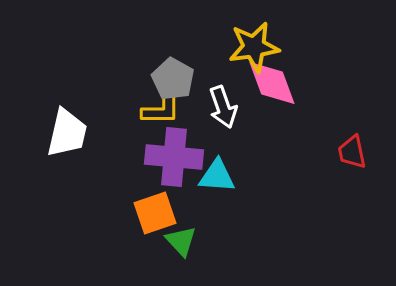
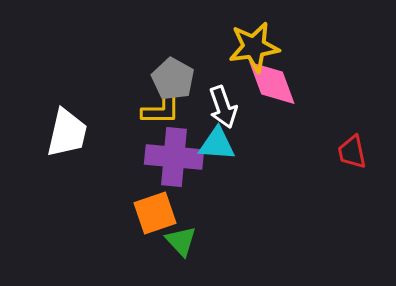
cyan triangle: moved 32 px up
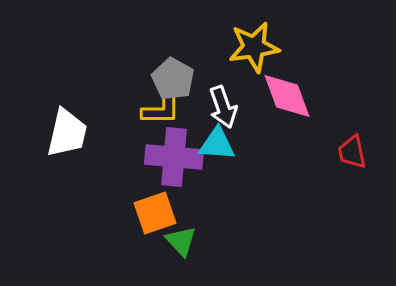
pink diamond: moved 15 px right, 13 px down
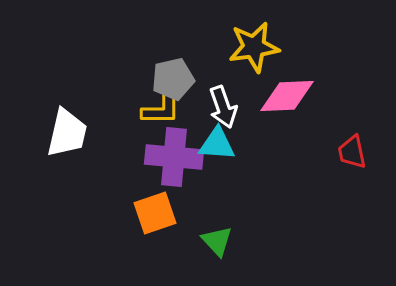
gray pentagon: rotated 30 degrees clockwise
pink diamond: rotated 72 degrees counterclockwise
green triangle: moved 36 px right
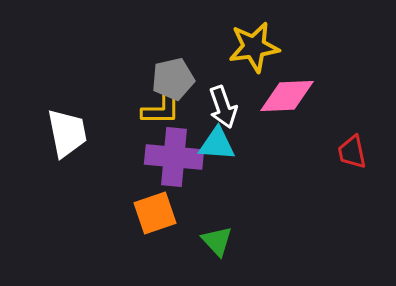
white trapezoid: rotated 24 degrees counterclockwise
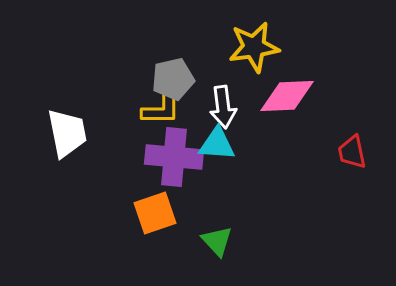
white arrow: rotated 12 degrees clockwise
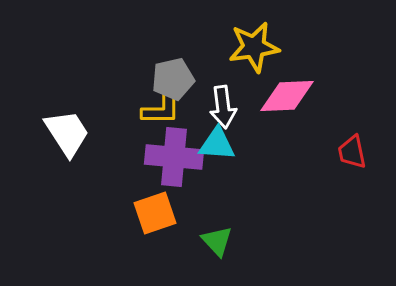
white trapezoid: rotated 22 degrees counterclockwise
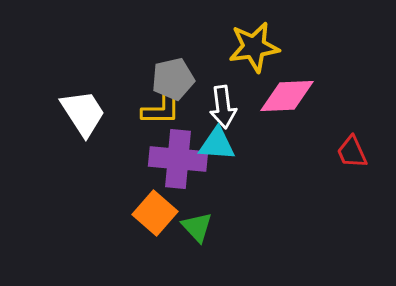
white trapezoid: moved 16 px right, 20 px up
red trapezoid: rotated 12 degrees counterclockwise
purple cross: moved 4 px right, 2 px down
orange square: rotated 30 degrees counterclockwise
green triangle: moved 20 px left, 14 px up
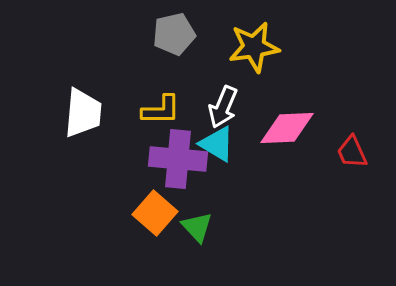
gray pentagon: moved 1 px right, 45 px up
pink diamond: moved 32 px down
white arrow: rotated 30 degrees clockwise
white trapezoid: rotated 38 degrees clockwise
cyan triangle: rotated 27 degrees clockwise
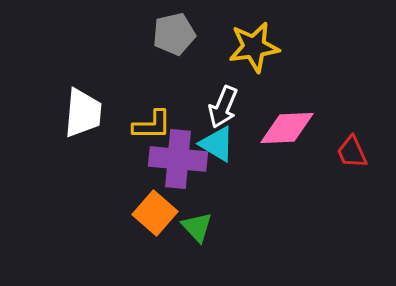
yellow L-shape: moved 9 px left, 15 px down
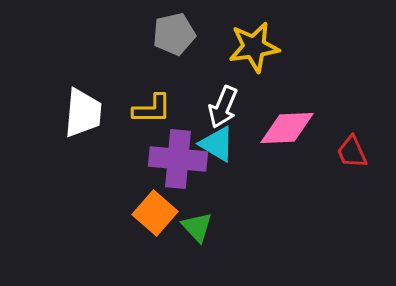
yellow L-shape: moved 16 px up
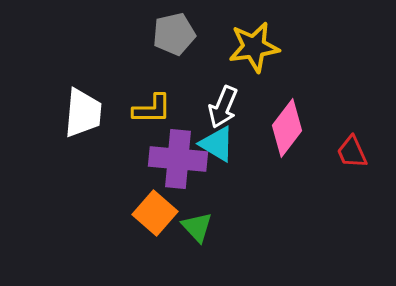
pink diamond: rotated 50 degrees counterclockwise
